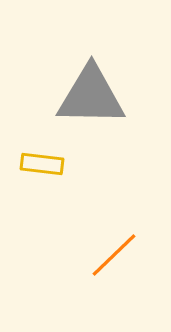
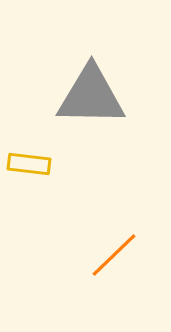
yellow rectangle: moved 13 px left
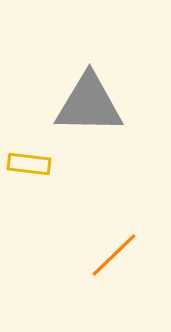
gray triangle: moved 2 px left, 8 px down
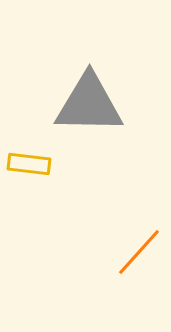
orange line: moved 25 px right, 3 px up; rotated 4 degrees counterclockwise
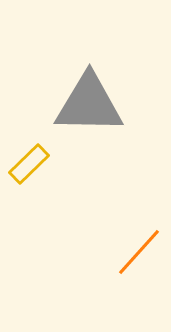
yellow rectangle: rotated 51 degrees counterclockwise
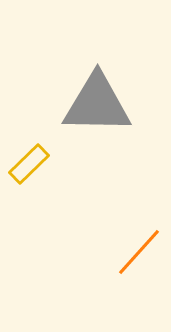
gray triangle: moved 8 px right
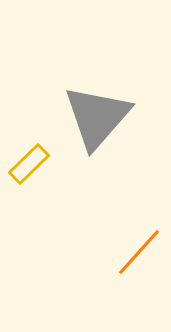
gray triangle: moved 13 px down; rotated 50 degrees counterclockwise
